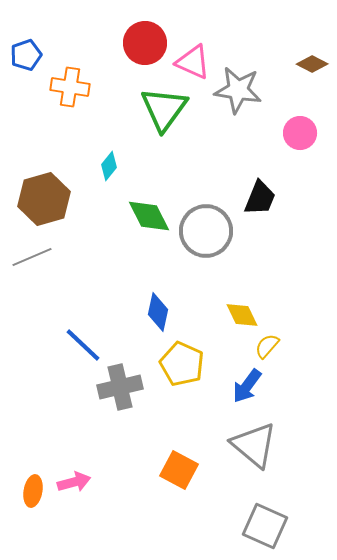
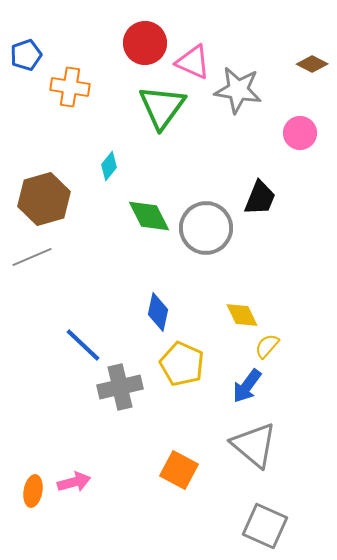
green triangle: moved 2 px left, 2 px up
gray circle: moved 3 px up
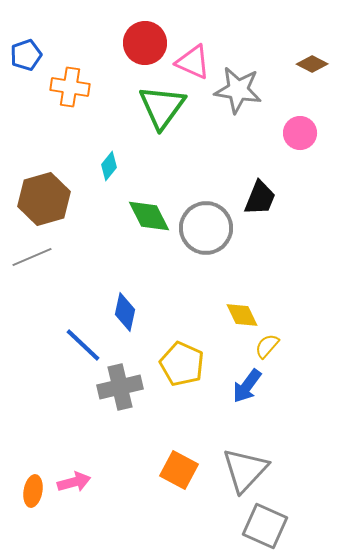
blue diamond: moved 33 px left
gray triangle: moved 9 px left, 25 px down; rotated 33 degrees clockwise
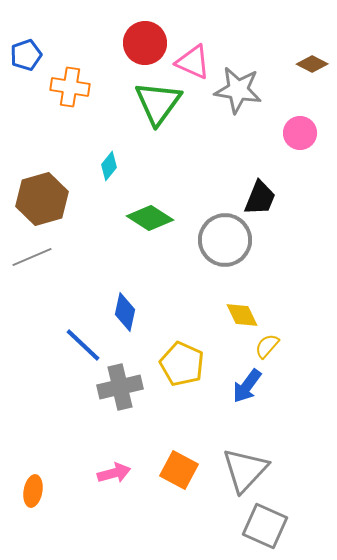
green triangle: moved 4 px left, 4 px up
brown hexagon: moved 2 px left
green diamond: moved 1 px right, 2 px down; rotated 30 degrees counterclockwise
gray circle: moved 19 px right, 12 px down
pink arrow: moved 40 px right, 9 px up
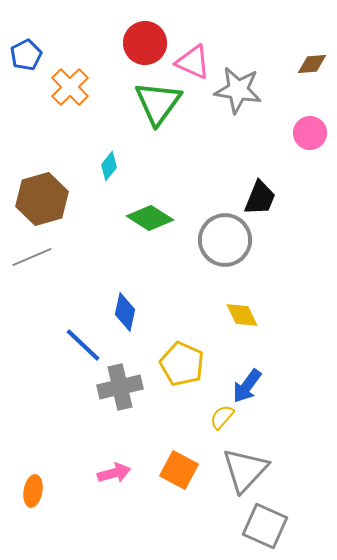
blue pentagon: rotated 8 degrees counterclockwise
brown diamond: rotated 32 degrees counterclockwise
orange cross: rotated 36 degrees clockwise
pink circle: moved 10 px right
yellow semicircle: moved 45 px left, 71 px down
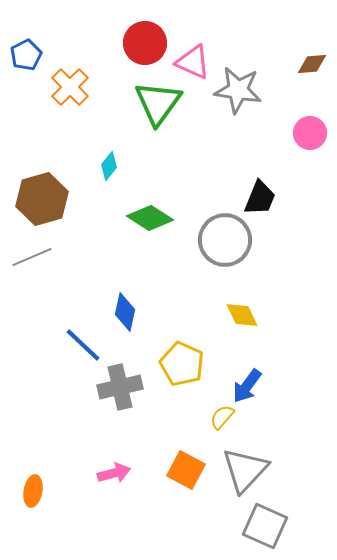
orange square: moved 7 px right
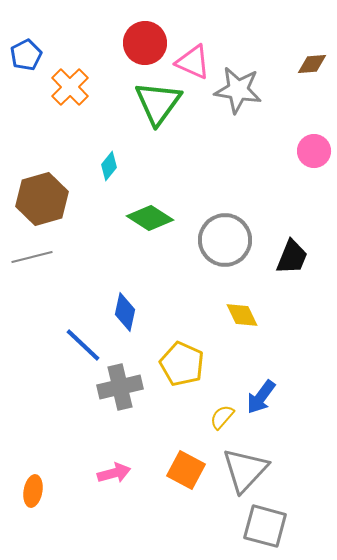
pink circle: moved 4 px right, 18 px down
black trapezoid: moved 32 px right, 59 px down
gray line: rotated 9 degrees clockwise
blue arrow: moved 14 px right, 11 px down
gray square: rotated 9 degrees counterclockwise
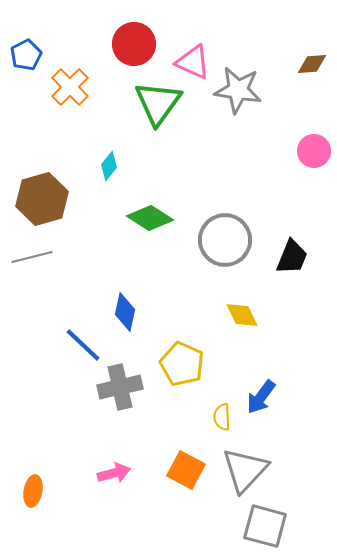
red circle: moved 11 px left, 1 px down
yellow semicircle: rotated 44 degrees counterclockwise
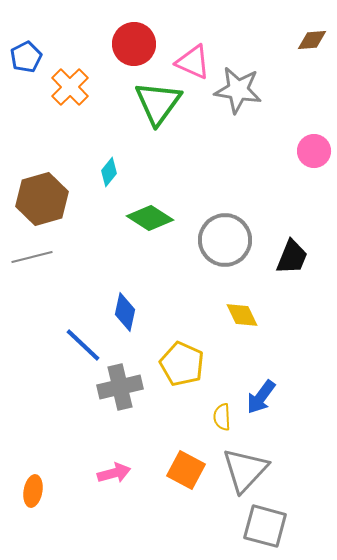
blue pentagon: moved 2 px down
brown diamond: moved 24 px up
cyan diamond: moved 6 px down
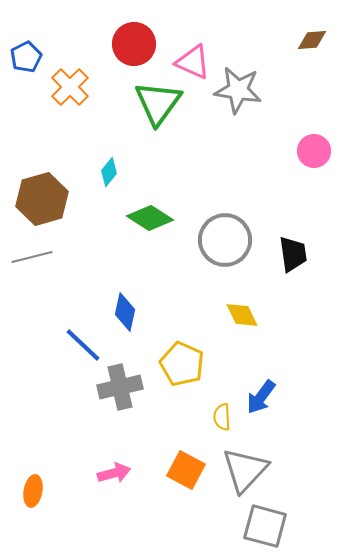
black trapezoid: moved 1 px right, 3 px up; rotated 30 degrees counterclockwise
